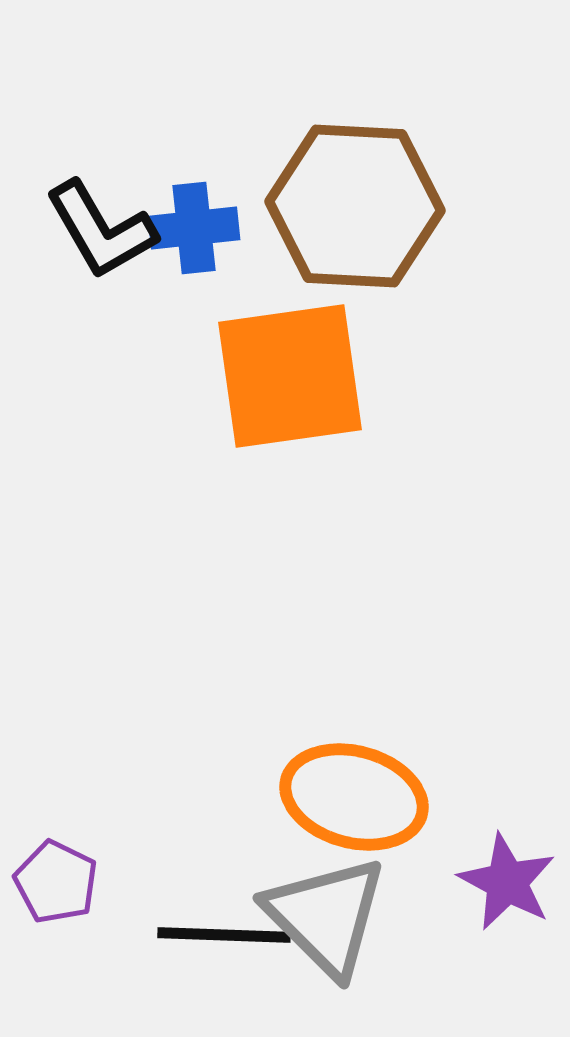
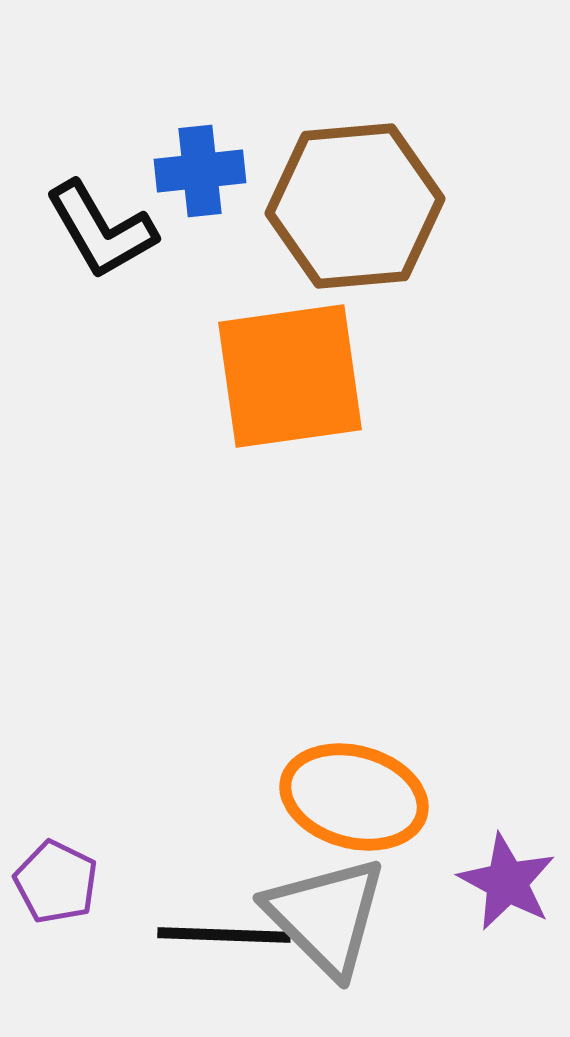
brown hexagon: rotated 8 degrees counterclockwise
blue cross: moved 6 px right, 57 px up
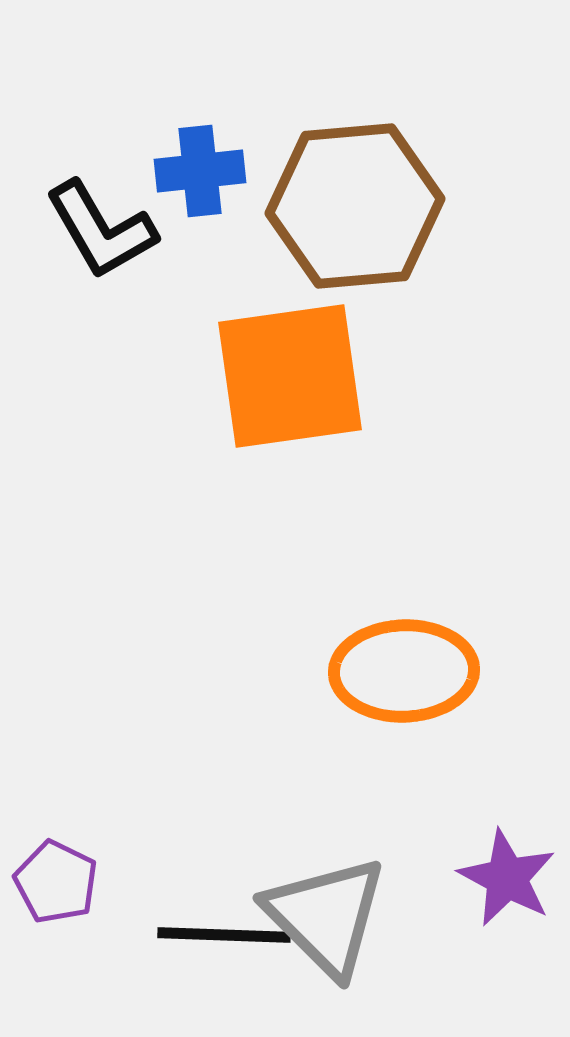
orange ellipse: moved 50 px right, 126 px up; rotated 17 degrees counterclockwise
purple star: moved 4 px up
